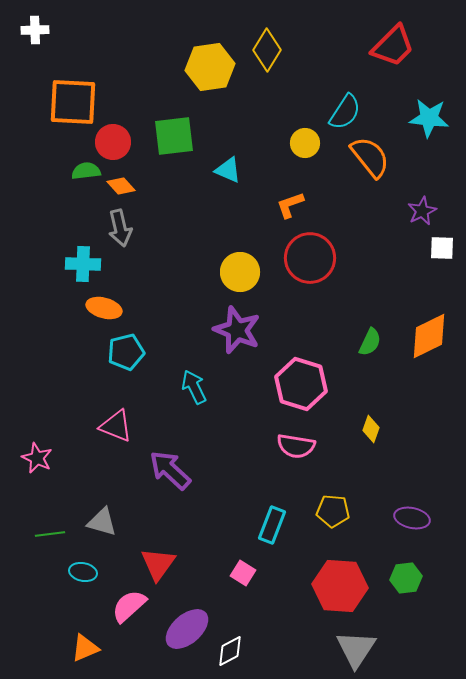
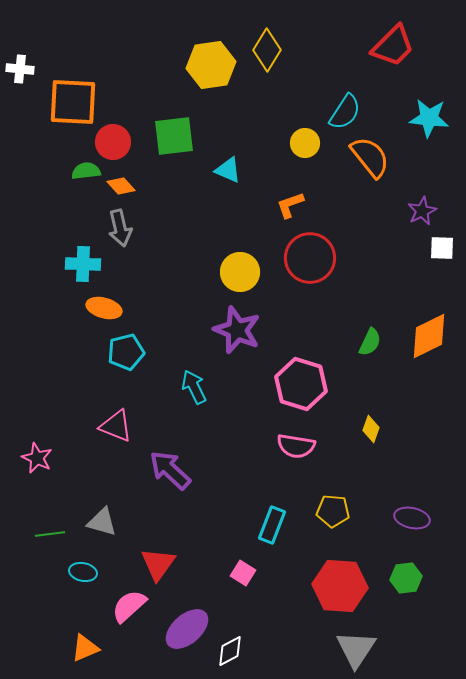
white cross at (35, 30): moved 15 px left, 39 px down; rotated 8 degrees clockwise
yellow hexagon at (210, 67): moved 1 px right, 2 px up
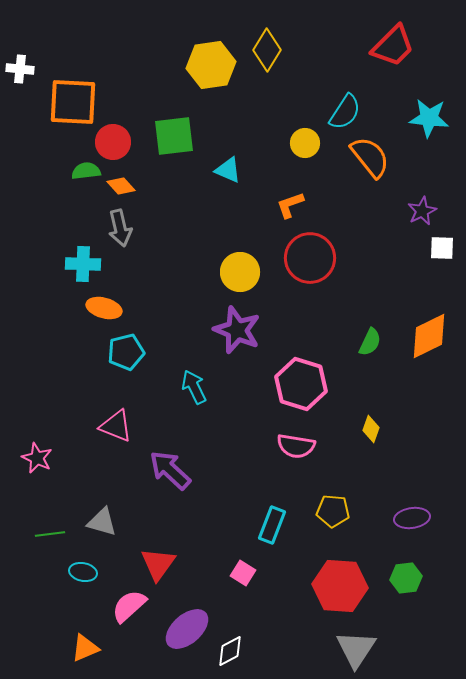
purple ellipse at (412, 518): rotated 20 degrees counterclockwise
